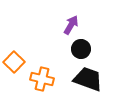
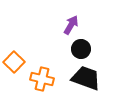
black trapezoid: moved 2 px left, 1 px up
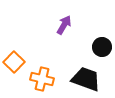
purple arrow: moved 7 px left
black circle: moved 21 px right, 2 px up
black trapezoid: moved 1 px down
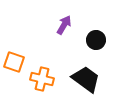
black circle: moved 6 px left, 7 px up
orange square: rotated 25 degrees counterclockwise
black trapezoid: rotated 16 degrees clockwise
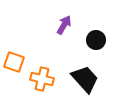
black trapezoid: moved 1 px left; rotated 12 degrees clockwise
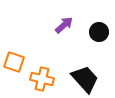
purple arrow: rotated 18 degrees clockwise
black circle: moved 3 px right, 8 px up
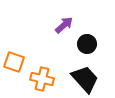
black circle: moved 12 px left, 12 px down
